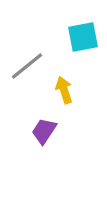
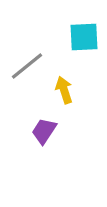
cyan square: moved 1 px right; rotated 8 degrees clockwise
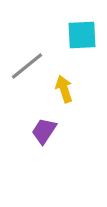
cyan square: moved 2 px left, 2 px up
yellow arrow: moved 1 px up
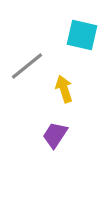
cyan square: rotated 16 degrees clockwise
purple trapezoid: moved 11 px right, 4 px down
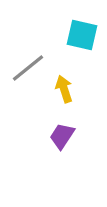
gray line: moved 1 px right, 2 px down
purple trapezoid: moved 7 px right, 1 px down
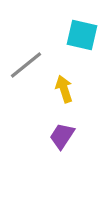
gray line: moved 2 px left, 3 px up
